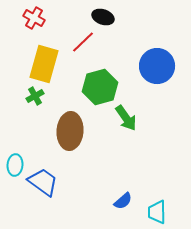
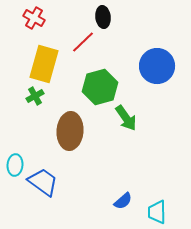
black ellipse: rotated 65 degrees clockwise
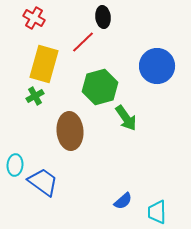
brown ellipse: rotated 9 degrees counterclockwise
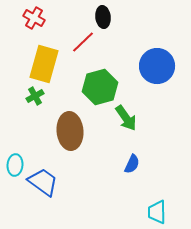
blue semicircle: moved 9 px right, 37 px up; rotated 24 degrees counterclockwise
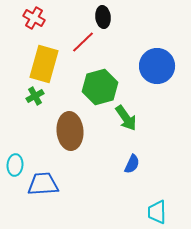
blue trapezoid: moved 2 px down; rotated 40 degrees counterclockwise
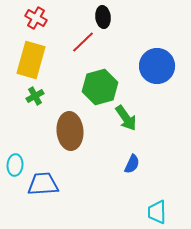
red cross: moved 2 px right
yellow rectangle: moved 13 px left, 4 px up
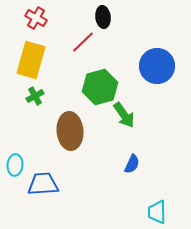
green arrow: moved 2 px left, 3 px up
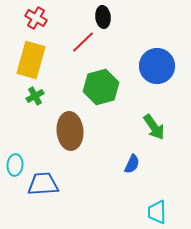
green hexagon: moved 1 px right
green arrow: moved 30 px right, 12 px down
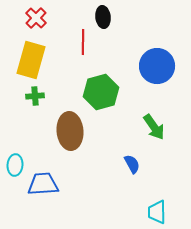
red cross: rotated 15 degrees clockwise
red line: rotated 45 degrees counterclockwise
green hexagon: moved 5 px down
green cross: rotated 24 degrees clockwise
blue semicircle: rotated 54 degrees counterclockwise
